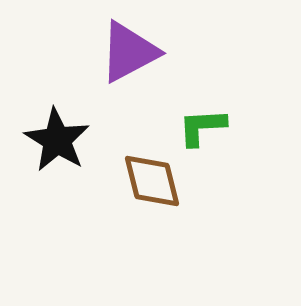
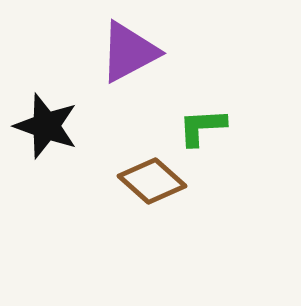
black star: moved 11 px left, 14 px up; rotated 12 degrees counterclockwise
brown diamond: rotated 34 degrees counterclockwise
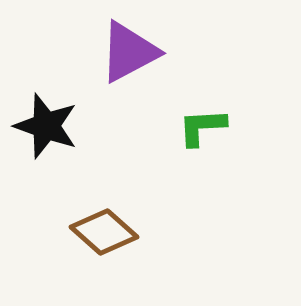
brown diamond: moved 48 px left, 51 px down
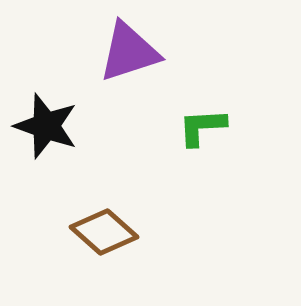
purple triangle: rotated 10 degrees clockwise
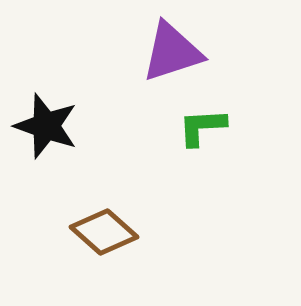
purple triangle: moved 43 px right
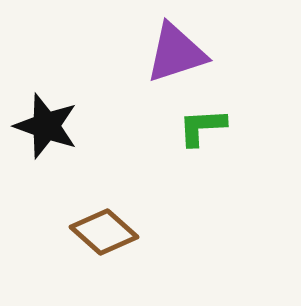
purple triangle: moved 4 px right, 1 px down
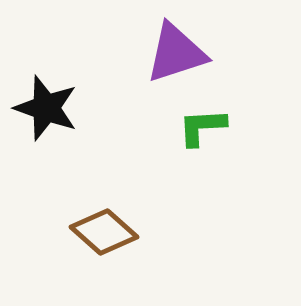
black star: moved 18 px up
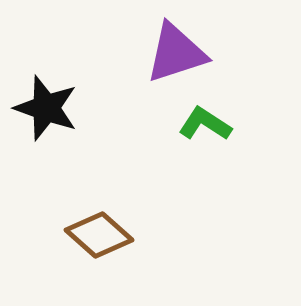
green L-shape: moved 3 px right, 3 px up; rotated 36 degrees clockwise
brown diamond: moved 5 px left, 3 px down
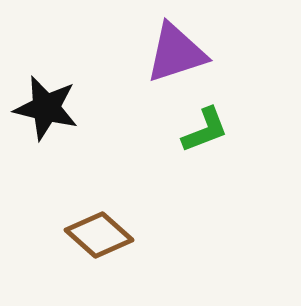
black star: rotated 6 degrees counterclockwise
green L-shape: moved 6 px down; rotated 126 degrees clockwise
